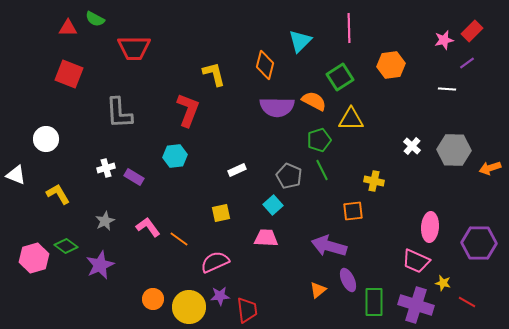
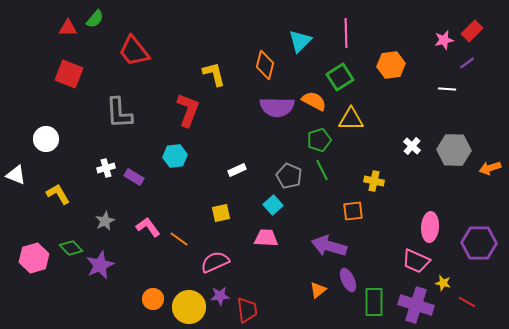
green semicircle at (95, 19): rotated 78 degrees counterclockwise
pink line at (349, 28): moved 3 px left, 5 px down
red trapezoid at (134, 48): moved 3 px down; rotated 52 degrees clockwise
green diamond at (66, 246): moved 5 px right, 2 px down; rotated 10 degrees clockwise
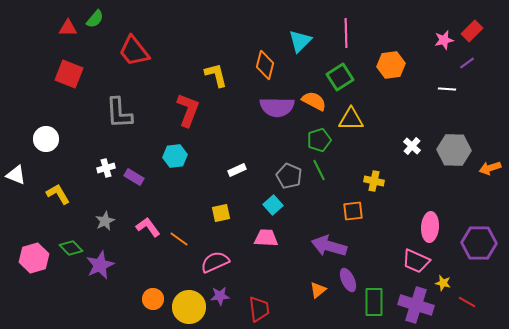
yellow L-shape at (214, 74): moved 2 px right, 1 px down
green line at (322, 170): moved 3 px left
red trapezoid at (247, 310): moved 12 px right, 1 px up
